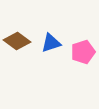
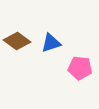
pink pentagon: moved 3 px left, 16 px down; rotated 25 degrees clockwise
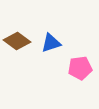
pink pentagon: rotated 15 degrees counterclockwise
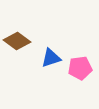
blue triangle: moved 15 px down
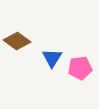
blue triangle: moved 1 px right; rotated 40 degrees counterclockwise
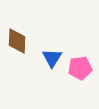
brown diamond: rotated 56 degrees clockwise
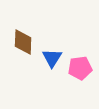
brown diamond: moved 6 px right, 1 px down
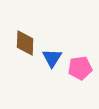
brown diamond: moved 2 px right, 1 px down
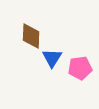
brown diamond: moved 6 px right, 7 px up
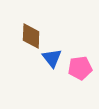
blue triangle: rotated 10 degrees counterclockwise
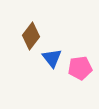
brown diamond: rotated 36 degrees clockwise
